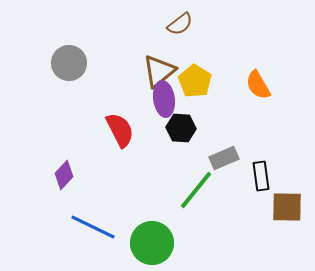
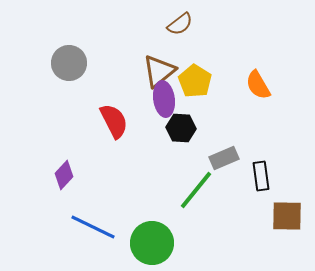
red semicircle: moved 6 px left, 9 px up
brown square: moved 9 px down
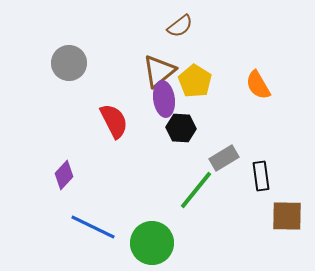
brown semicircle: moved 2 px down
gray rectangle: rotated 8 degrees counterclockwise
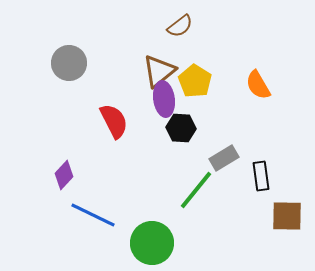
blue line: moved 12 px up
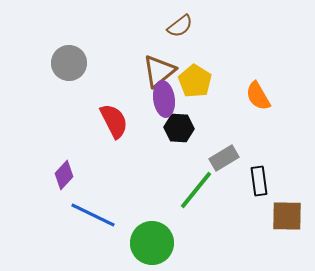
orange semicircle: moved 11 px down
black hexagon: moved 2 px left
black rectangle: moved 2 px left, 5 px down
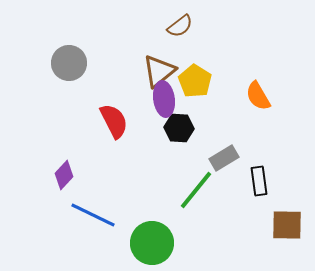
brown square: moved 9 px down
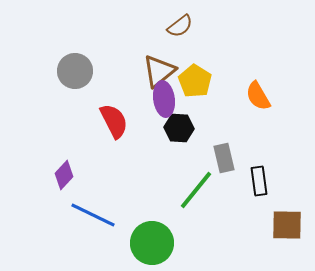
gray circle: moved 6 px right, 8 px down
gray rectangle: rotated 72 degrees counterclockwise
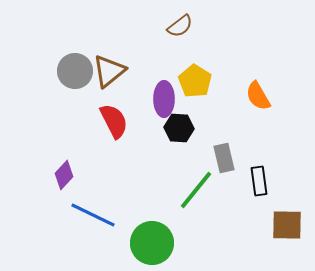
brown triangle: moved 50 px left
purple ellipse: rotated 8 degrees clockwise
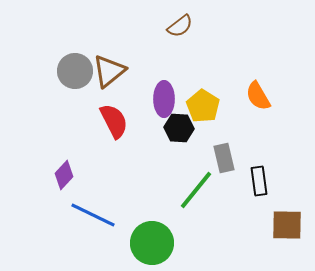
yellow pentagon: moved 8 px right, 25 px down
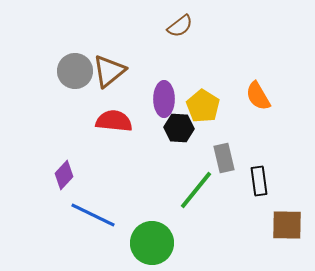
red semicircle: rotated 57 degrees counterclockwise
